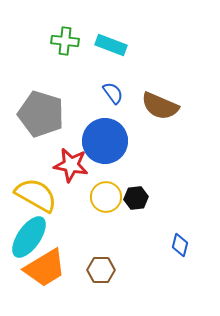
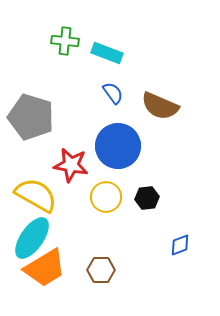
cyan rectangle: moved 4 px left, 8 px down
gray pentagon: moved 10 px left, 3 px down
blue circle: moved 13 px right, 5 px down
black hexagon: moved 11 px right
cyan ellipse: moved 3 px right, 1 px down
blue diamond: rotated 55 degrees clockwise
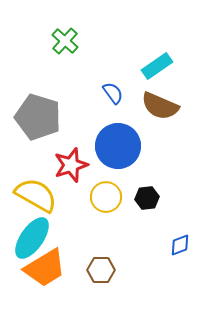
green cross: rotated 36 degrees clockwise
cyan rectangle: moved 50 px right, 13 px down; rotated 56 degrees counterclockwise
gray pentagon: moved 7 px right
red star: rotated 28 degrees counterclockwise
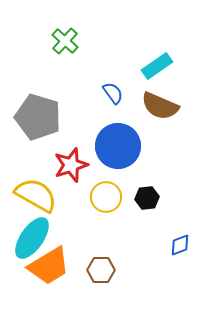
orange trapezoid: moved 4 px right, 2 px up
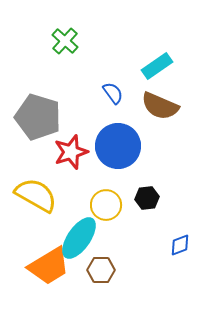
red star: moved 13 px up
yellow circle: moved 8 px down
cyan ellipse: moved 47 px right
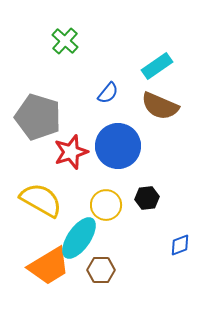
blue semicircle: moved 5 px left; rotated 75 degrees clockwise
yellow semicircle: moved 5 px right, 5 px down
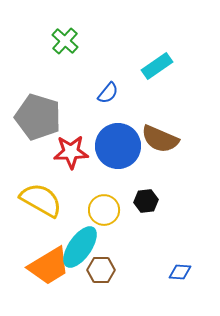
brown semicircle: moved 33 px down
red star: rotated 16 degrees clockwise
black hexagon: moved 1 px left, 3 px down
yellow circle: moved 2 px left, 5 px down
cyan ellipse: moved 1 px right, 9 px down
blue diamond: moved 27 px down; rotated 25 degrees clockwise
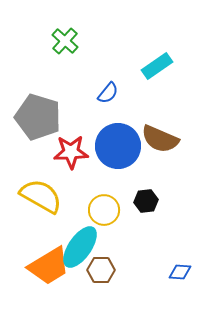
yellow semicircle: moved 4 px up
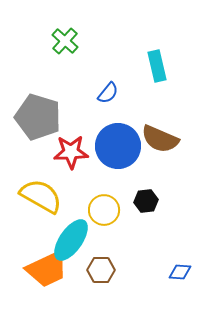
cyan rectangle: rotated 68 degrees counterclockwise
cyan ellipse: moved 9 px left, 7 px up
orange trapezoid: moved 2 px left, 3 px down; rotated 6 degrees clockwise
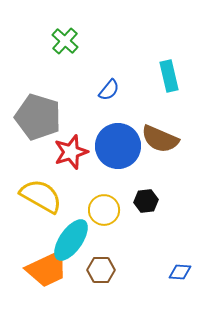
cyan rectangle: moved 12 px right, 10 px down
blue semicircle: moved 1 px right, 3 px up
red star: rotated 16 degrees counterclockwise
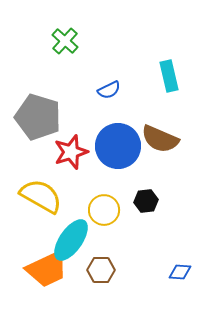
blue semicircle: rotated 25 degrees clockwise
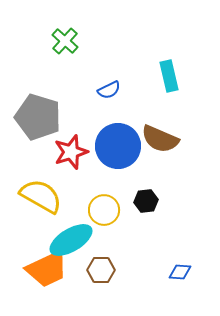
cyan ellipse: rotated 24 degrees clockwise
